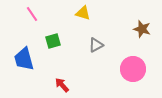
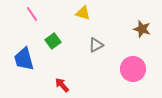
green square: rotated 21 degrees counterclockwise
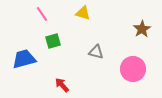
pink line: moved 10 px right
brown star: rotated 24 degrees clockwise
green square: rotated 21 degrees clockwise
gray triangle: moved 7 px down; rotated 42 degrees clockwise
blue trapezoid: rotated 90 degrees clockwise
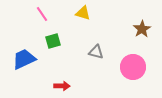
blue trapezoid: rotated 10 degrees counterclockwise
pink circle: moved 2 px up
red arrow: moved 1 px down; rotated 133 degrees clockwise
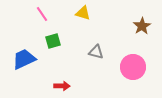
brown star: moved 3 px up
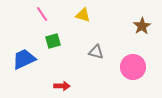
yellow triangle: moved 2 px down
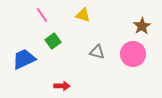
pink line: moved 1 px down
green square: rotated 21 degrees counterclockwise
gray triangle: moved 1 px right
pink circle: moved 13 px up
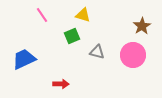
green square: moved 19 px right, 5 px up; rotated 14 degrees clockwise
pink circle: moved 1 px down
red arrow: moved 1 px left, 2 px up
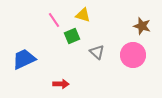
pink line: moved 12 px right, 5 px down
brown star: rotated 24 degrees counterclockwise
gray triangle: rotated 28 degrees clockwise
